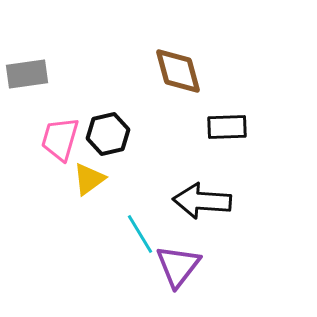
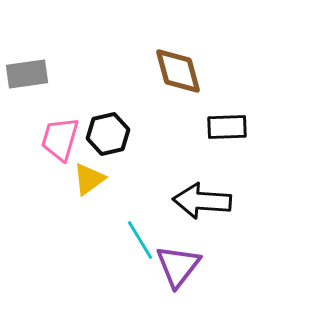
cyan line: moved 6 px down
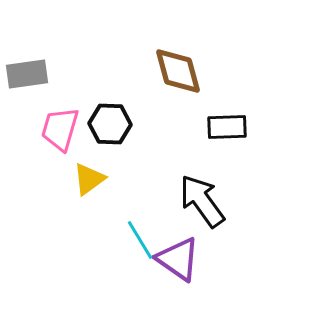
black hexagon: moved 2 px right, 10 px up; rotated 15 degrees clockwise
pink trapezoid: moved 10 px up
black arrow: rotated 50 degrees clockwise
purple triangle: moved 7 px up; rotated 33 degrees counterclockwise
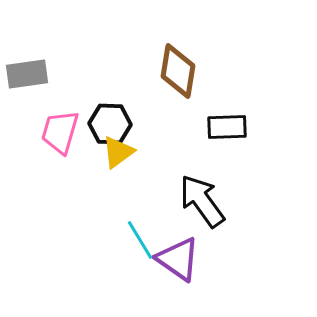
brown diamond: rotated 24 degrees clockwise
pink trapezoid: moved 3 px down
yellow triangle: moved 29 px right, 27 px up
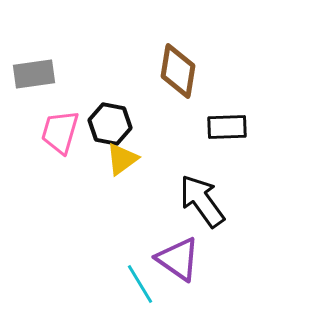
gray rectangle: moved 7 px right
black hexagon: rotated 9 degrees clockwise
yellow triangle: moved 4 px right, 7 px down
cyan line: moved 44 px down
